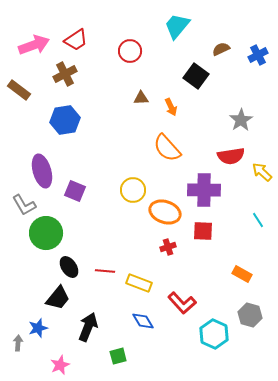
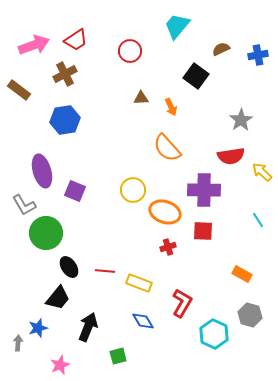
blue cross: rotated 18 degrees clockwise
red L-shape: rotated 108 degrees counterclockwise
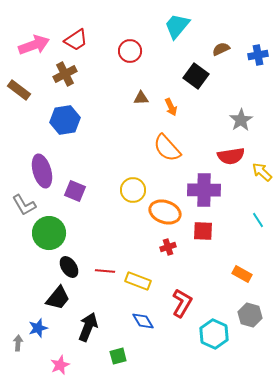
green circle: moved 3 px right
yellow rectangle: moved 1 px left, 2 px up
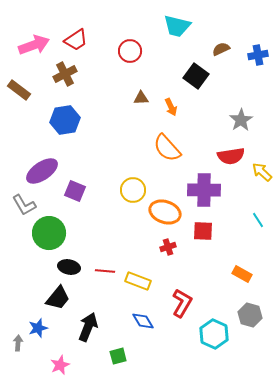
cyan trapezoid: rotated 116 degrees counterclockwise
purple ellipse: rotated 72 degrees clockwise
black ellipse: rotated 45 degrees counterclockwise
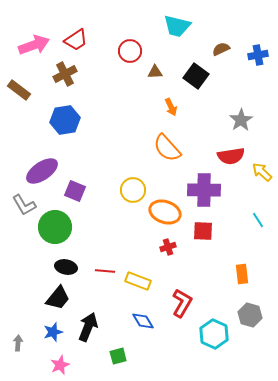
brown triangle: moved 14 px right, 26 px up
green circle: moved 6 px right, 6 px up
black ellipse: moved 3 px left
orange rectangle: rotated 54 degrees clockwise
blue star: moved 15 px right, 4 px down
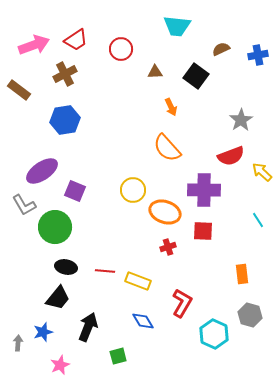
cyan trapezoid: rotated 8 degrees counterclockwise
red circle: moved 9 px left, 2 px up
red semicircle: rotated 12 degrees counterclockwise
blue star: moved 10 px left
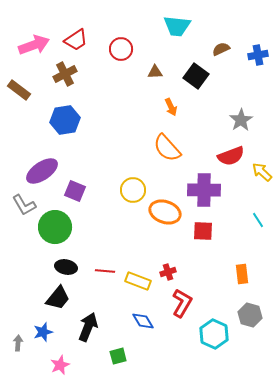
red cross: moved 25 px down
